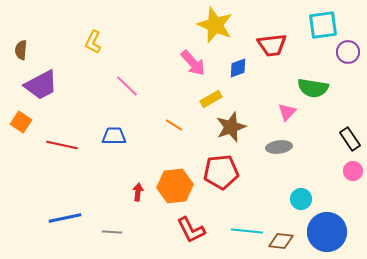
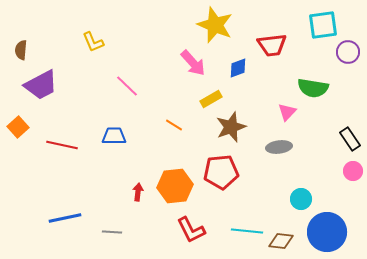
yellow L-shape: rotated 50 degrees counterclockwise
orange square: moved 3 px left, 5 px down; rotated 15 degrees clockwise
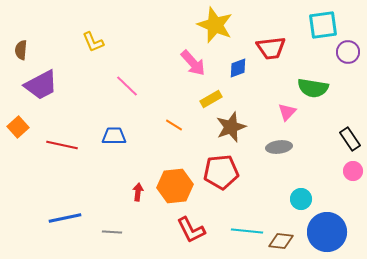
red trapezoid: moved 1 px left, 3 px down
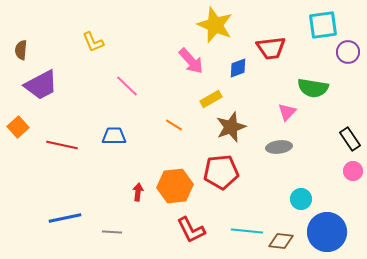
pink arrow: moved 2 px left, 2 px up
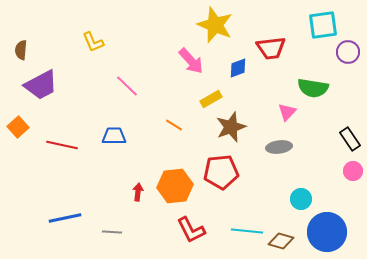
brown diamond: rotated 10 degrees clockwise
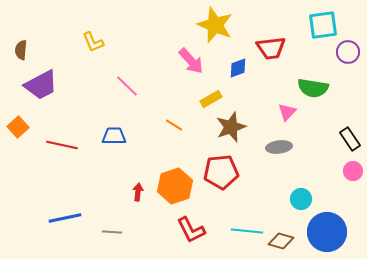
orange hexagon: rotated 12 degrees counterclockwise
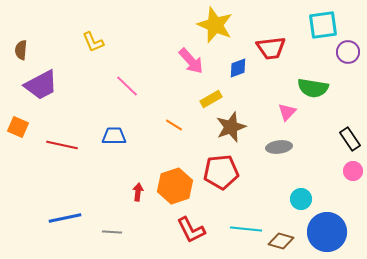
orange square: rotated 25 degrees counterclockwise
cyan line: moved 1 px left, 2 px up
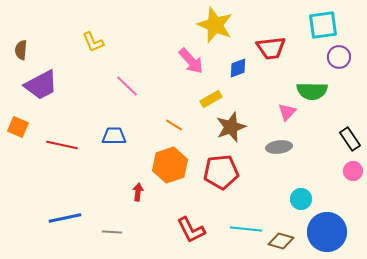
purple circle: moved 9 px left, 5 px down
green semicircle: moved 1 px left, 3 px down; rotated 8 degrees counterclockwise
orange hexagon: moved 5 px left, 21 px up
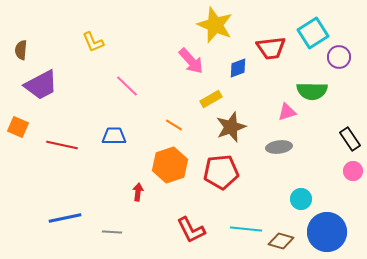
cyan square: moved 10 px left, 8 px down; rotated 24 degrees counterclockwise
pink triangle: rotated 30 degrees clockwise
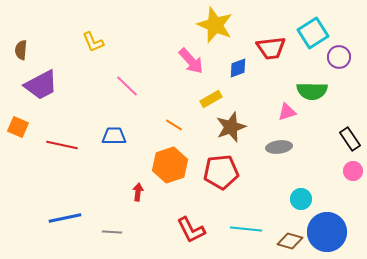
brown diamond: moved 9 px right
